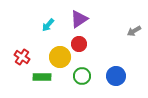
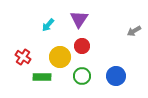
purple triangle: rotated 24 degrees counterclockwise
red circle: moved 3 px right, 2 px down
red cross: moved 1 px right
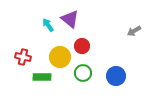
purple triangle: moved 9 px left; rotated 24 degrees counterclockwise
cyan arrow: rotated 104 degrees clockwise
red cross: rotated 21 degrees counterclockwise
green circle: moved 1 px right, 3 px up
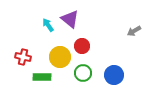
blue circle: moved 2 px left, 1 px up
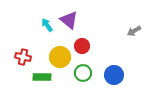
purple triangle: moved 1 px left, 1 px down
cyan arrow: moved 1 px left
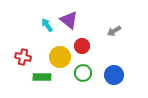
gray arrow: moved 20 px left
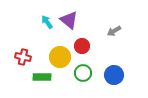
cyan arrow: moved 3 px up
